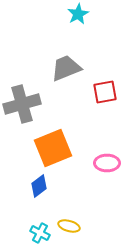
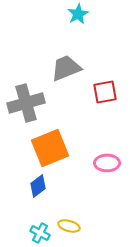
gray cross: moved 4 px right, 1 px up
orange square: moved 3 px left
blue diamond: moved 1 px left
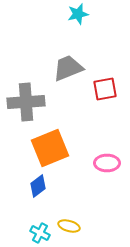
cyan star: rotated 15 degrees clockwise
gray trapezoid: moved 2 px right
red square: moved 3 px up
gray cross: moved 1 px up; rotated 12 degrees clockwise
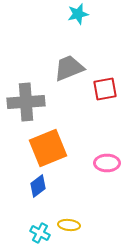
gray trapezoid: moved 1 px right
orange square: moved 2 px left
yellow ellipse: moved 1 px up; rotated 10 degrees counterclockwise
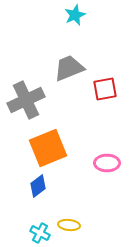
cyan star: moved 3 px left, 1 px down; rotated 10 degrees counterclockwise
gray cross: moved 2 px up; rotated 21 degrees counterclockwise
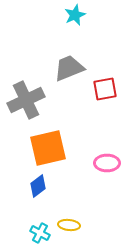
orange square: rotated 9 degrees clockwise
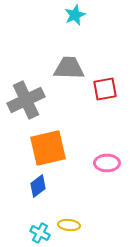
gray trapezoid: rotated 24 degrees clockwise
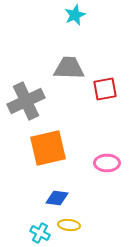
gray cross: moved 1 px down
blue diamond: moved 19 px right, 12 px down; rotated 45 degrees clockwise
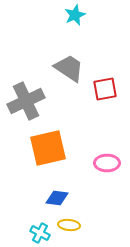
gray trapezoid: rotated 32 degrees clockwise
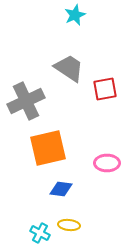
blue diamond: moved 4 px right, 9 px up
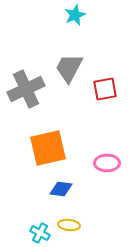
gray trapezoid: rotated 96 degrees counterclockwise
gray cross: moved 12 px up
